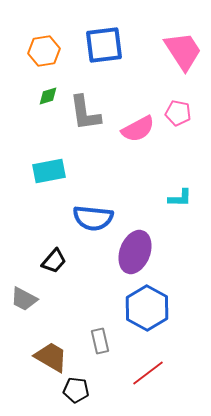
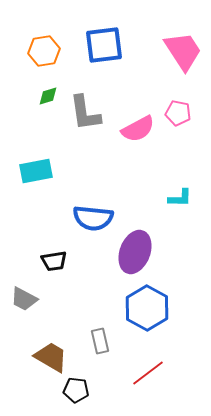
cyan rectangle: moved 13 px left
black trapezoid: rotated 40 degrees clockwise
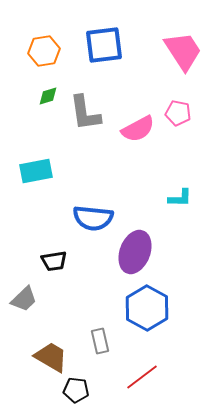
gray trapezoid: rotated 72 degrees counterclockwise
red line: moved 6 px left, 4 px down
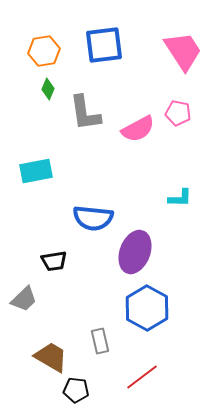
green diamond: moved 7 px up; rotated 50 degrees counterclockwise
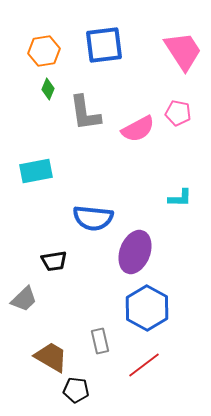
red line: moved 2 px right, 12 px up
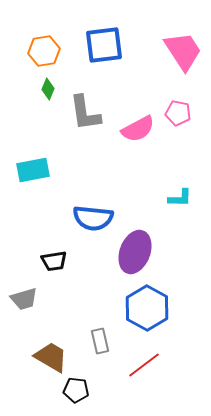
cyan rectangle: moved 3 px left, 1 px up
gray trapezoid: rotated 28 degrees clockwise
